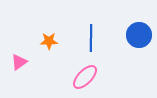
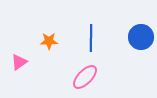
blue circle: moved 2 px right, 2 px down
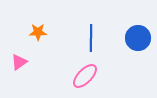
blue circle: moved 3 px left, 1 px down
orange star: moved 11 px left, 9 px up
pink ellipse: moved 1 px up
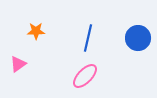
orange star: moved 2 px left, 1 px up
blue line: moved 3 px left; rotated 12 degrees clockwise
pink triangle: moved 1 px left, 2 px down
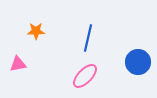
blue circle: moved 24 px down
pink triangle: rotated 24 degrees clockwise
